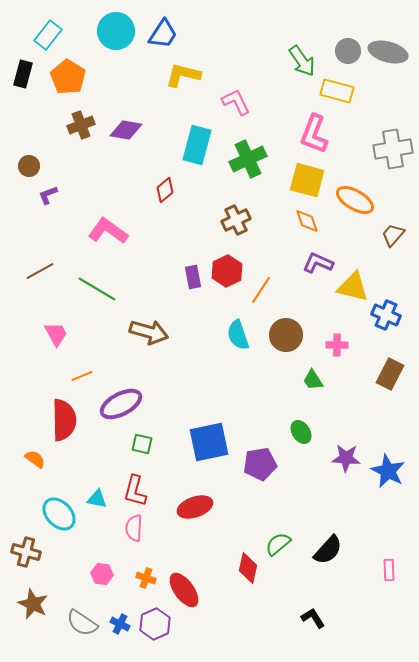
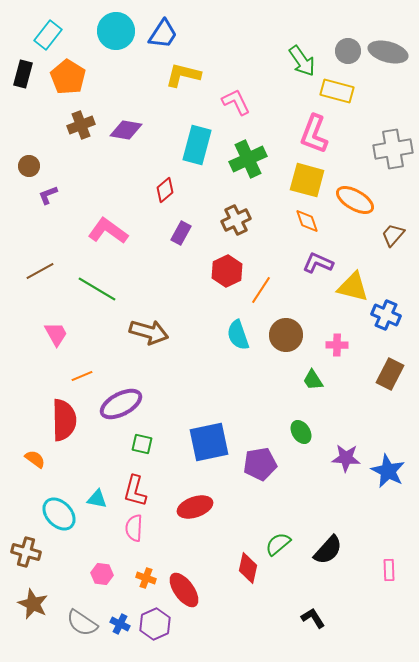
purple rectangle at (193, 277): moved 12 px left, 44 px up; rotated 40 degrees clockwise
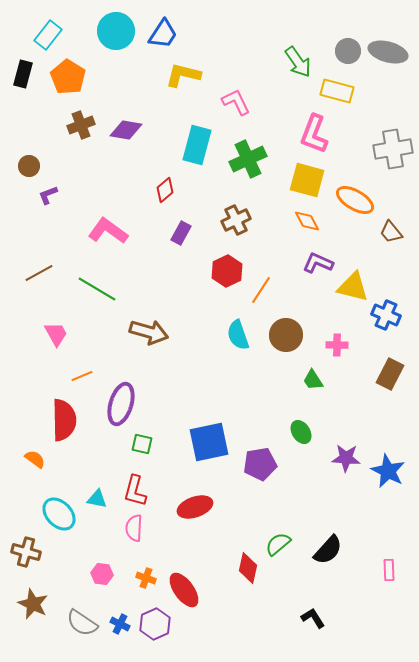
green arrow at (302, 61): moved 4 px left, 1 px down
orange diamond at (307, 221): rotated 8 degrees counterclockwise
brown trapezoid at (393, 235): moved 2 px left, 3 px up; rotated 80 degrees counterclockwise
brown line at (40, 271): moved 1 px left, 2 px down
purple ellipse at (121, 404): rotated 45 degrees counterclockwise
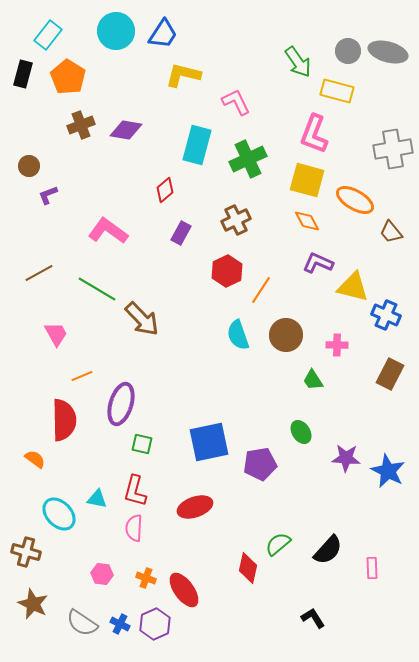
brown arrow at (149, 332): moved 7 px left, 13 px up; rotated 30 degrees clockwise
pink rectangle at (389, 570): moved 17 px left, 2 px up
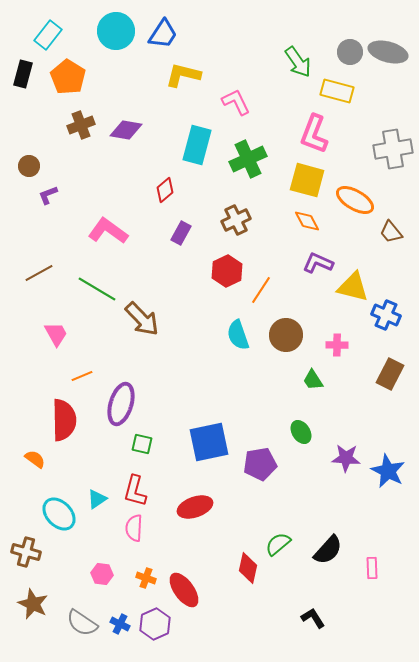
gray circle at (348, 51): moved 2 px right, 1 px down
cyan triangle at (97, 499): rotated 45 degrees counterclockwise
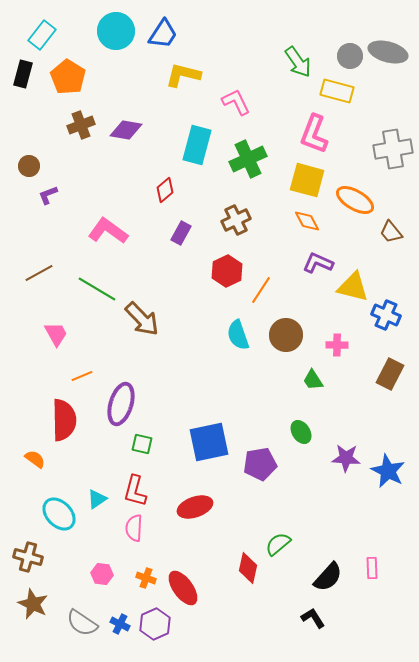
cyan rectangle at (48, 35): moved 6 px left
gray circle at (350, 52): moved 4 px down
black semicircle at (328, 550): moved 27 px down
brown cross at (26, 552): moved 2 px right, 5 px down
red ellipse at (184, 590): moved 1 px left, 2 px up
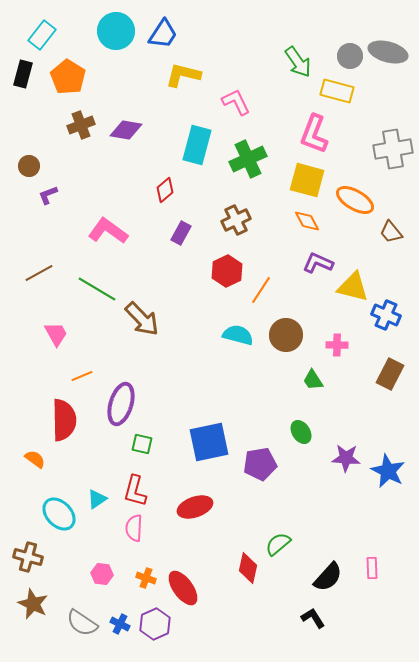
cyan semicircle at (238, 335): rotated 124 degrees clockwise
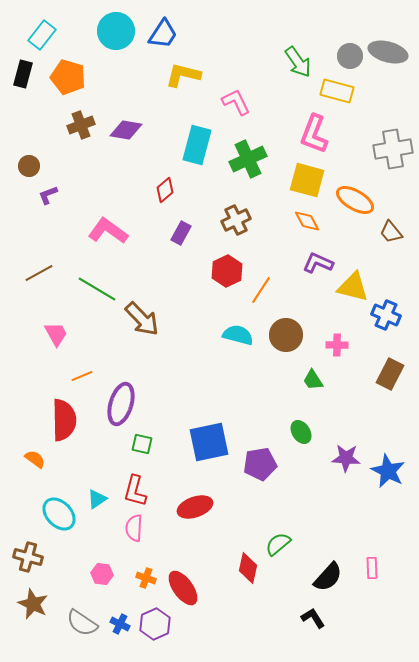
orange pentagon at (68, 77): rotated 16 degrees counterclockwise
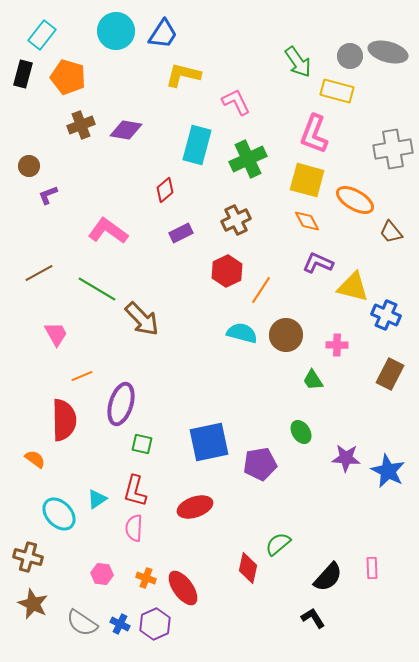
purple rectangle at (181, 233): rotated 35 degrees clockwise
cyan semicircle at (238, 335): moved 4 px right, 2 px up
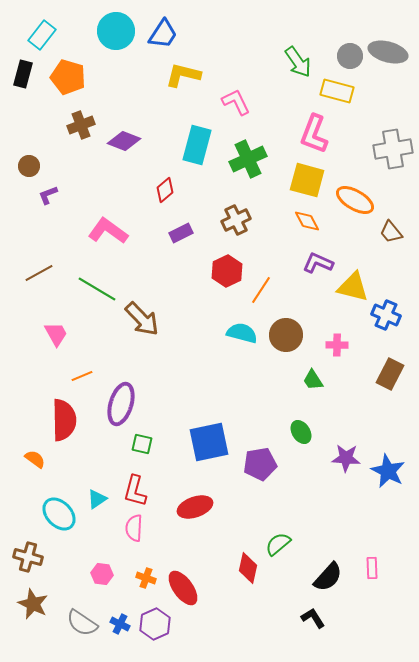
purple diamond at (126, 130): moved 2 px left, 11 px down; rotated 12 degrees clockwise
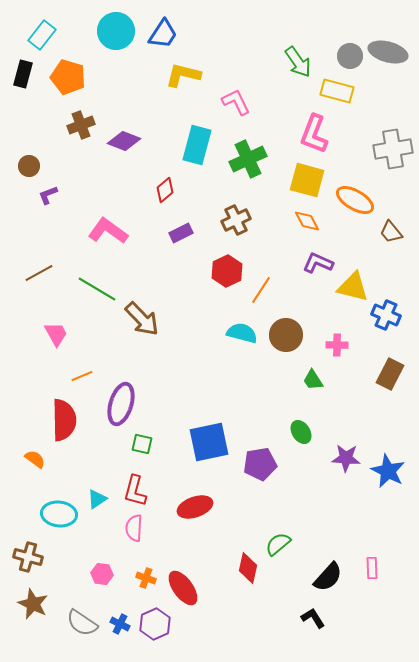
cyan ellipse at (59, 514): rotated 40 degrees counterclockwise
